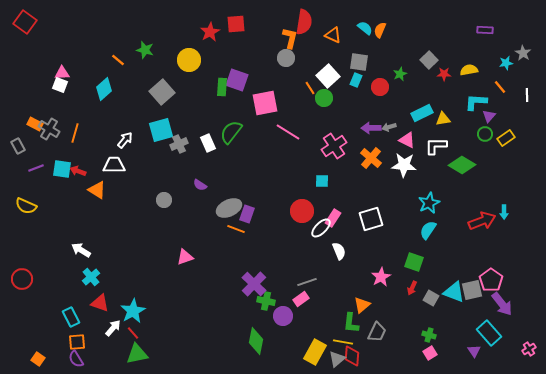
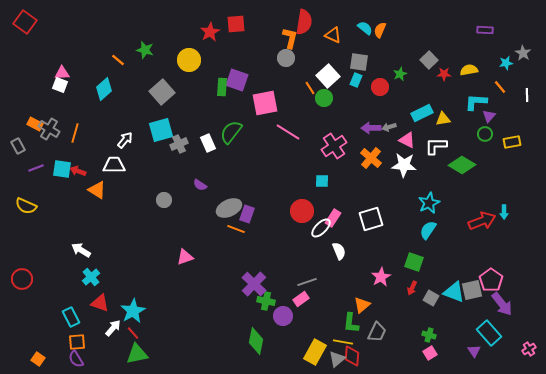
yellow rectangle at (506, 138): moved 6 px right, 4 px down; rotated 24 degrees clockwise
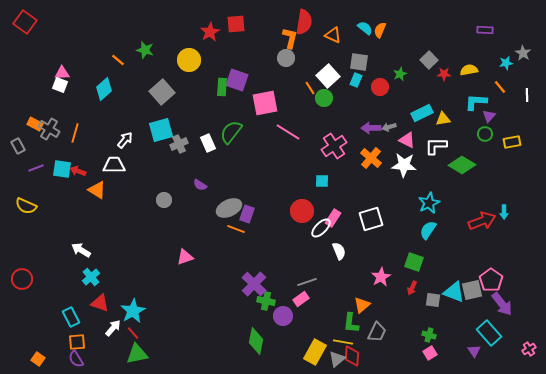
gray square at (431, 298): moved 2 px right, 2 px down; rotated 21 degrees counterclockwise
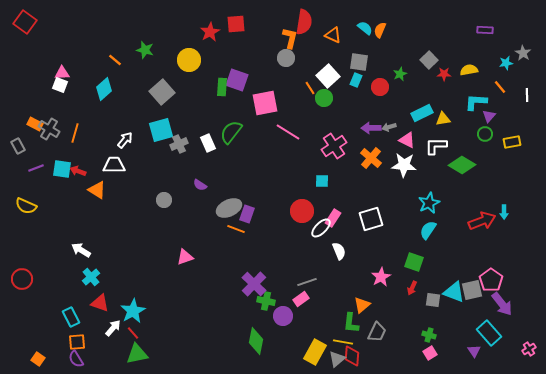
orange line at (118, 60): moved 3 px left
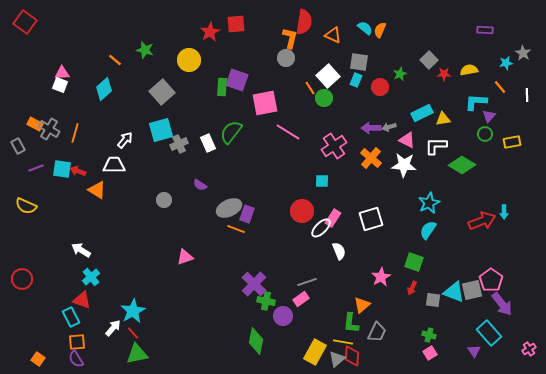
red triangle at (100, 303): moved 18 px left, 3 px up
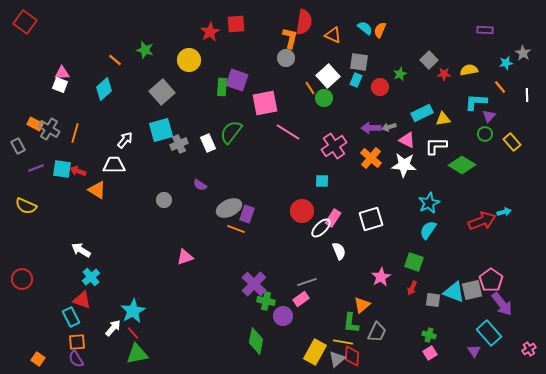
yellow rectangle at (512, 142): rotated 60 degrees clockwise
cyan arrow at (504, 212): rotated 104 degrees counterclockwise
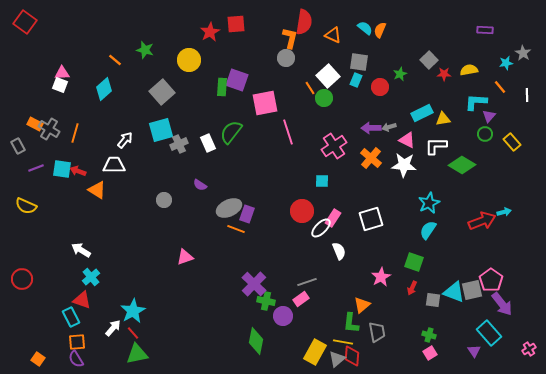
pink line at (288, 132): rotated 40 degrees clockwise
gray trapezoid at (377, 332): rotated 35 degrees counterclockwise
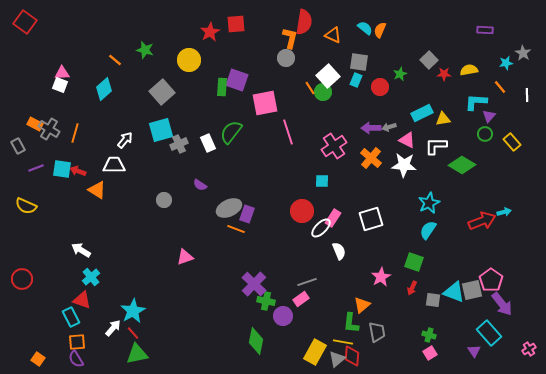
green circle at (324, 98): moved 1 px left, 6 px up
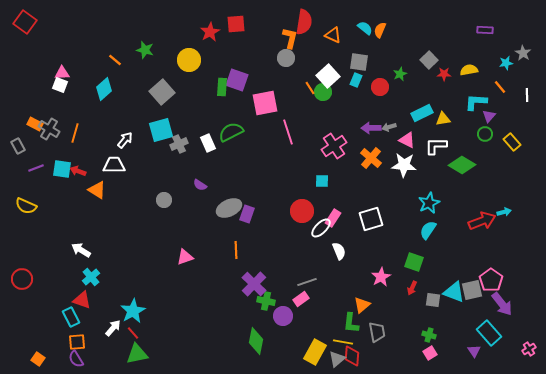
green semicircle at (231, 132): rotated 25 degrees clockwise
orange line at (236, 229): moved 21 px down; rotated 66 degrees clockwise
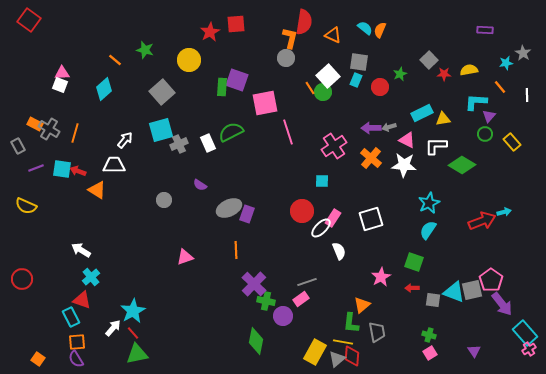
red square at (25, 22): moved 4 px right, 2 px up
red arrow at (412, 288): rotated 64 degrees clockwise
cyan rectangle at (489, 333): moved 36 px right
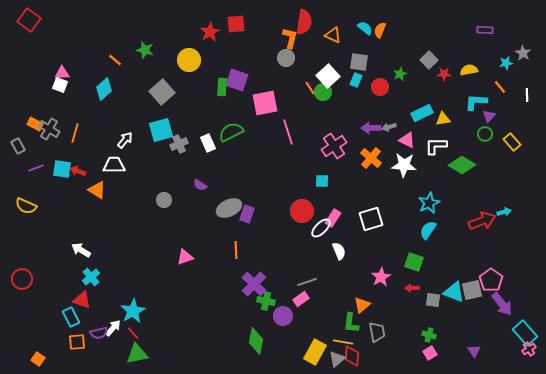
purple semicircle at (76, 359): moved 23 px right, 26 px up; rotated 72 degrees counterclockwise
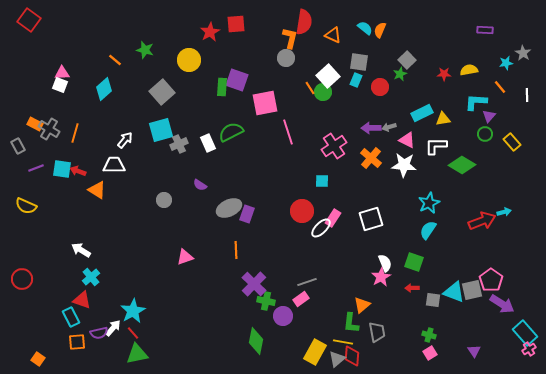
gray square at (429, 60): moved 22 px left
white semicircle at (339, 251): moved 46 px right, 12 px down
purple arrow at (502, 304): rotated 20 degrees counterclockwise
